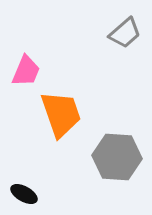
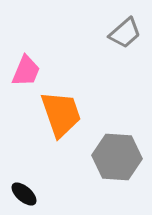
black ellipse: rotated 12 degrees clockwise
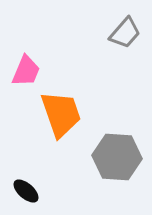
gray trapezoid: rotated 8 degrees counterclockwise
black ellipse: moved 2 px right, 3 px up
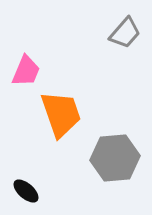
gray hexagon: moved 2 px left, 1 px down; rotated 9 degrees counterclockwise
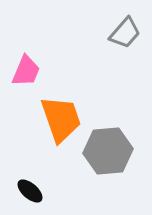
orange trapezoid: moved 5 px down
gray hexagon: moved 7 px left, 7 px up
black ellipse: moved 4 px right
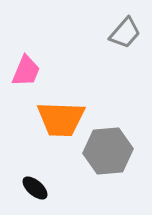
orange trapezoid: rotated 111 degrees clockwise
black ellipse: moved 5 px right, 3 px up
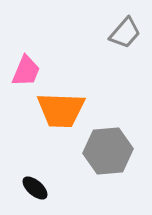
orange trapezoid: moved 9 px up
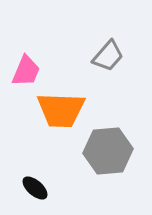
gray trapezoid: moved 17 px left, 23 px down
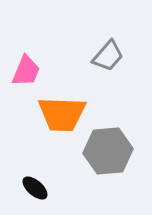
orange trapezoid: moved 1 px right, 4 px down
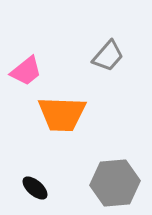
pink trapezoid: rotated 28 degrees clockwise
gray hexagon: moved 7 px right, 32 px down
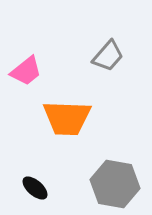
orange trapezoid: moved 5 px right, 4 px down
gray hexagon: moved 1 px down; rotated 15 degrees clockwise
